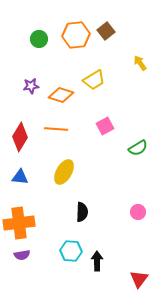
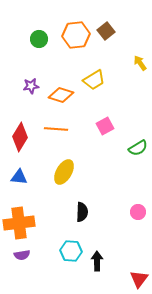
blue triangle: moved 1 px left
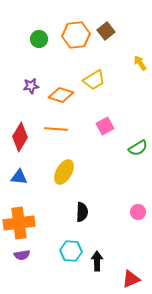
red triangle: moved 8 px left; rotated 30 degrees clockwise
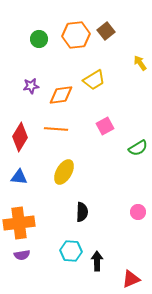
orange diamond: rotated 25 degrees counterclockwise
